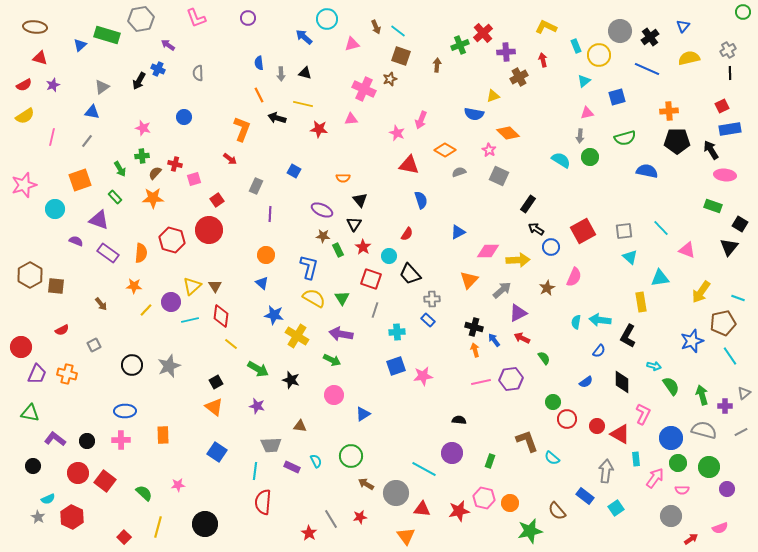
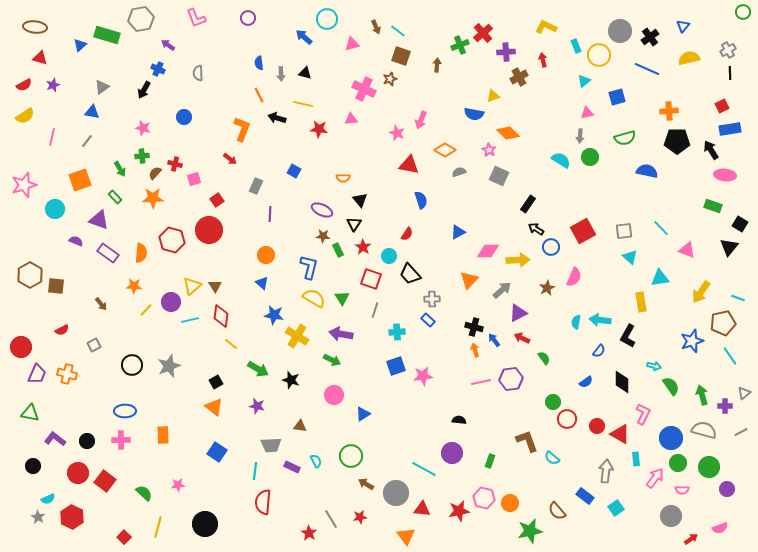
black arrow at (139, 81): moved 5 px right, 9 px down
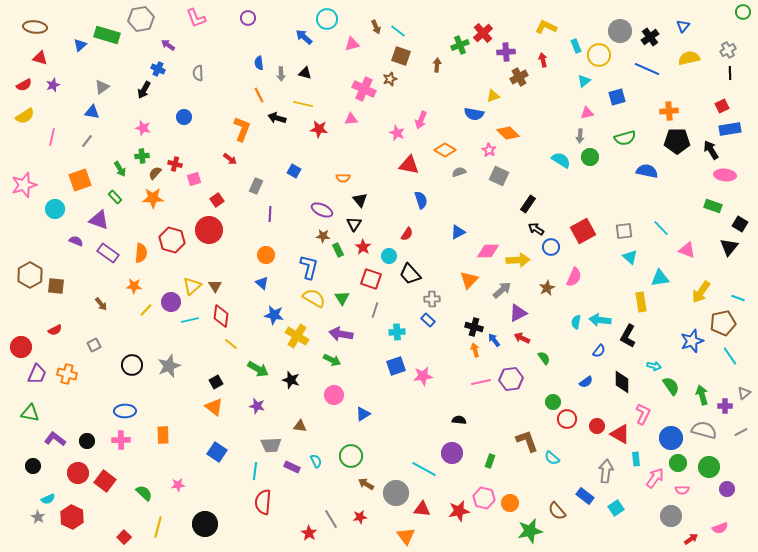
red semicircle at (62, 330): moved 7 px left
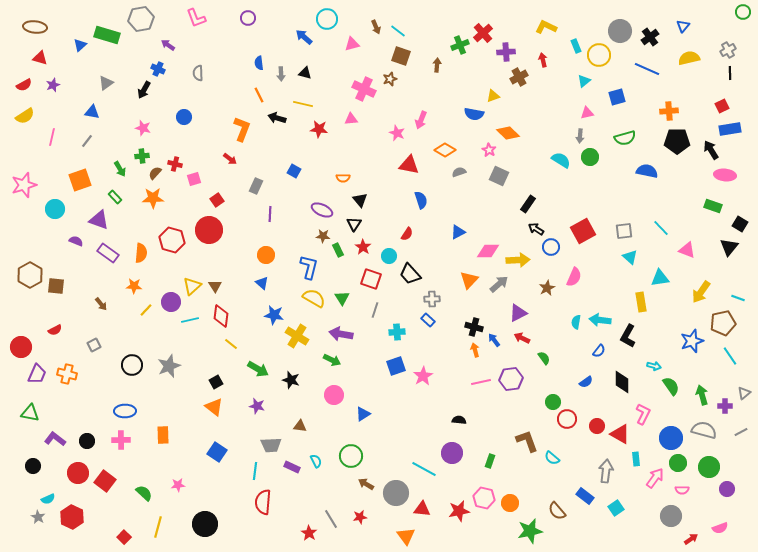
gray triangle at (102, 87): moved 4 px right, 4 px up
gray arrow at (502, 290): moved 3 px left, 6 px up
pink star at (423, 376): rotated 24 degrees counterclockwise
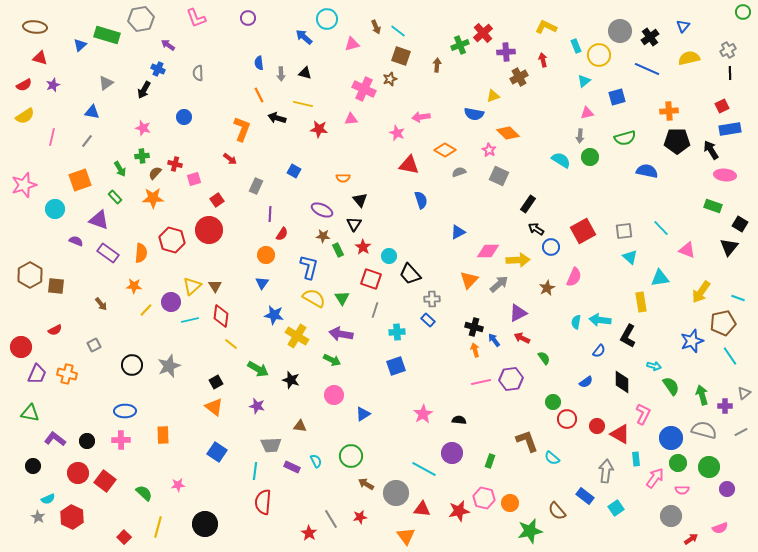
pink arrow at (421, 120): moved 3 px up; rotated 60 degrees clockwise
red semicircle at (407, 234): moved 125 px left
blue triangle at (262, 283): rotated 24 degrees clockwise
pink star at (423, 376): moved 38 px down
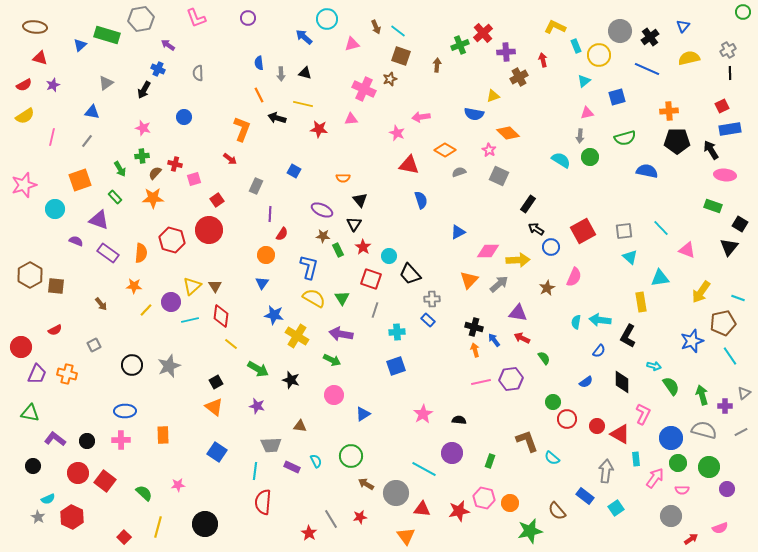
yellow L-shape at (546, 27): moved 9 px right
purple triangle at (518, 313): rotated 36 degrees clockwise
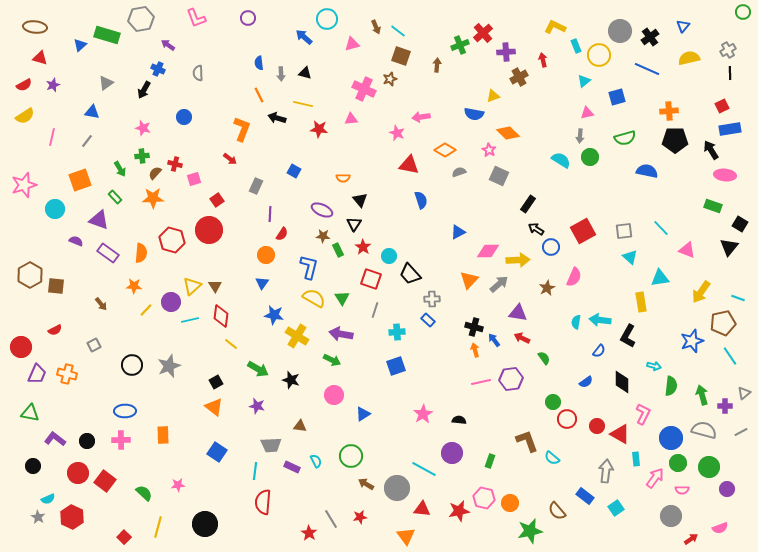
black pentagon at (677, 141): moved 2 px left, 1 px up
green semicircle at (671, 386): rotated 42 degrees clockwise
gray circle at (396, 493): moved 1 px right, 5 px up
